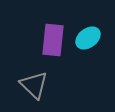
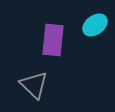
cyan ellipse: moved 7 px right, 13 px up
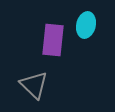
cyan ellipse: moved 9 px left; rotated 40 degrees counterclockwise
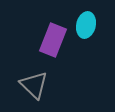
purple rectangle: rotated 16 degrees clockwise
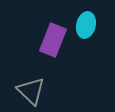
gray triangle: moved 3 px left, 6 px down
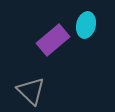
purple rectangle: rotated 28 degrees clockwise
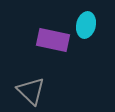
purple rectangle: rotated 52 degrees clockwise
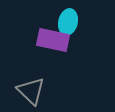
cyan ellipse: moved 18 px left, 3 px up
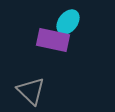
cyan ellipse: rotated 25 degrees clockwise
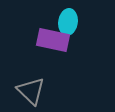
cyan ellipse: rotated 30 degrees counterclockwise
